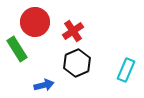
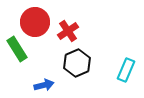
red cross: moved 5 px left
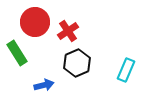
green rectangle: moved 4 px down
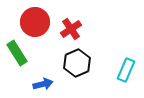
red cross: moved 3 px right, 2 px up
blue arrow: moved 1 px left, 1 px up
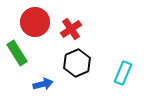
cyan rectangle: moved 3 px left, 3 px down
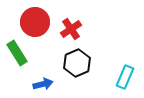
cyan rectangle: moved 2 px right, 4 px down
